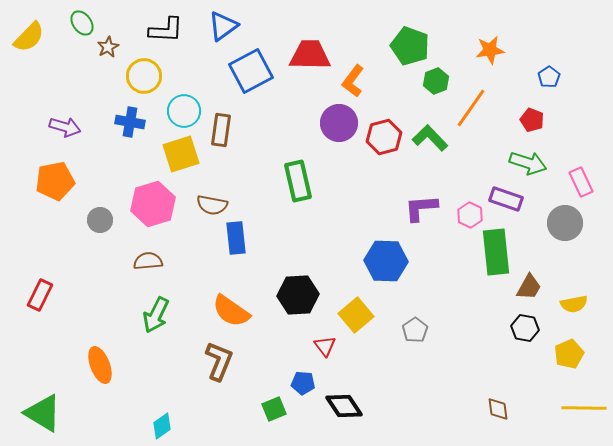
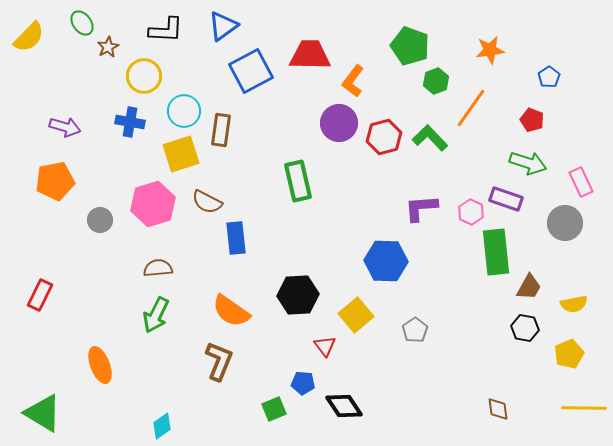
brown semicircle at (212, 205): moved 5 px left, 3 px up; rotated 16 degrees clockwise
pink hexagon at (470, 215): moved 1 px right, 3 px up
brown semicircle at (148, 261): moved 10 px right, 7 px down
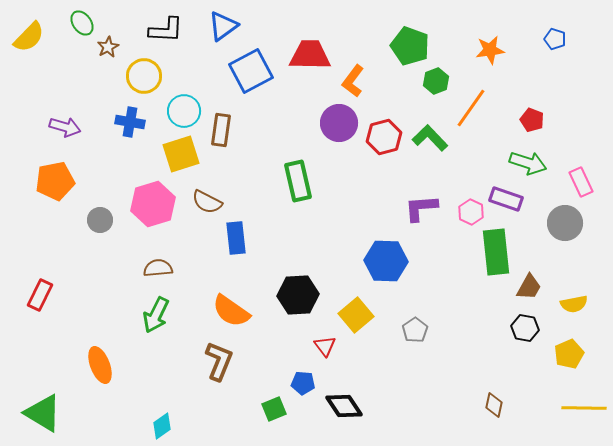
blue pentagon at (549, 77): moved 6 px right, 38 px up; rotated 20 degrees counterclockwise
brown diamond at (498, 409): moved 4 px left, 4 px up; rotated 20 degrees clockwise
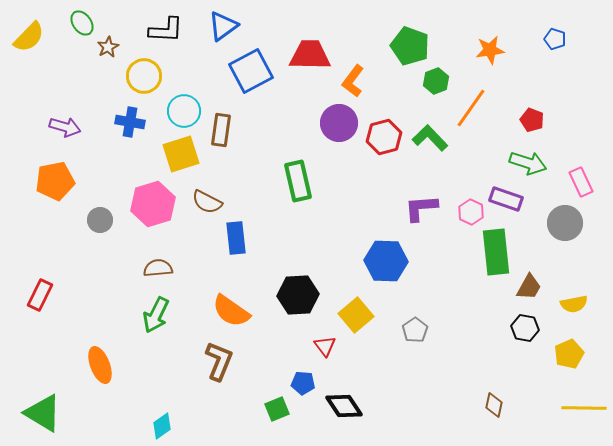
green square at (274, 409): moved 3 px right
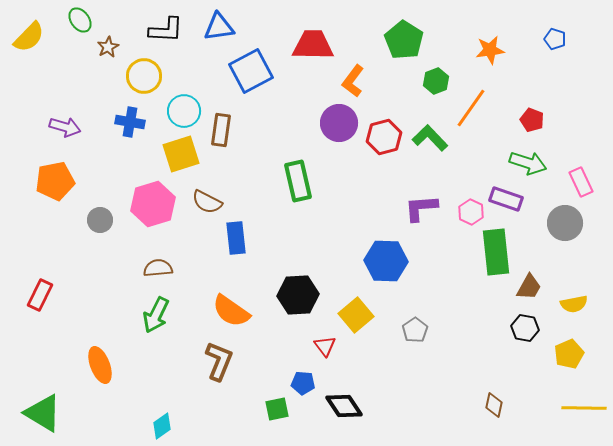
green ellipse at (82, 23): moved 2 px left, 3 px up
blue triangle at (223, 26): moved 4 px left, 1 px down; rotated 28 degrees clockwise
green pentagon at (410, 46): moved 6 px left, 6 px up; rotated 12 degrees clockwise
red trapezoid at (310, 55): moved 3 px right, 10 px up
green square at (277, 409): rotated 10 degrees clockwise
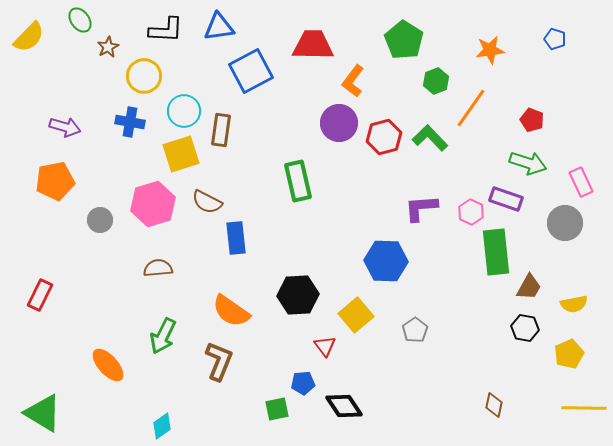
green arrow at (156, 315): moved 7 px right, 21 px down
orange ellipse at (100, 365): moved 8 px right; rotated 21 degrees counterclockwise
blue pentagon at (303, 383): rotated 10 degrees counterclockwise
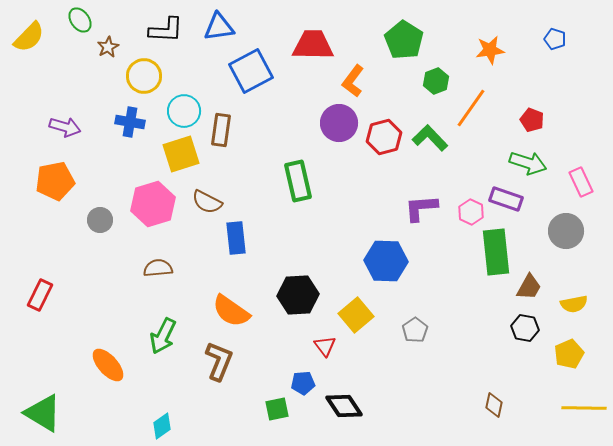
gray circle at (565, 223): moved 1 px right, 8 px down
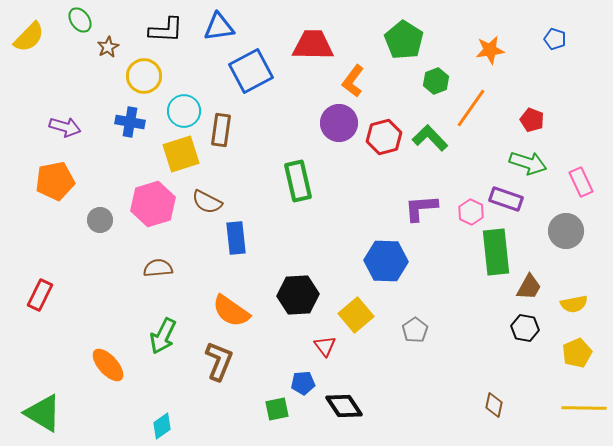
yellow pentagon at (569, 354): moved 8 px right, 1 px up
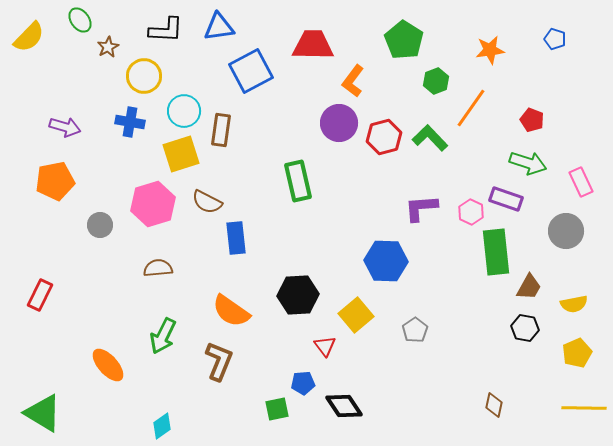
gray circle at (100, 220): moved 5 px down
